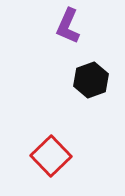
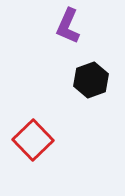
red square: moved 18 px left, 16 px up
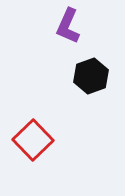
black hexagon: moved 4 px up
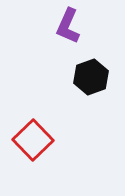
black hexagon: moved 1 px down
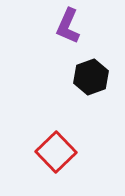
red square: moved 23 px right, 12 px down
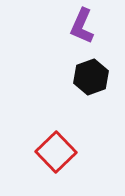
purple L-shape: moved 14 px right
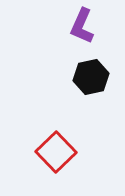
black hexagon: rotated 8 degrees clockwise
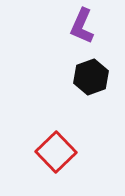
black hexagon: rotated 8 degrees counterclockwise
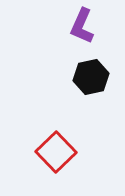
black hexagon: rotated 8 degrees clockwise
